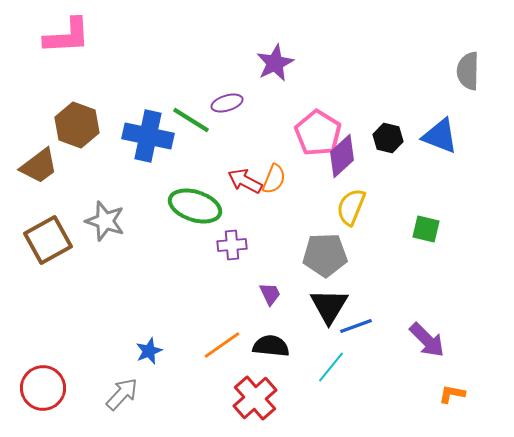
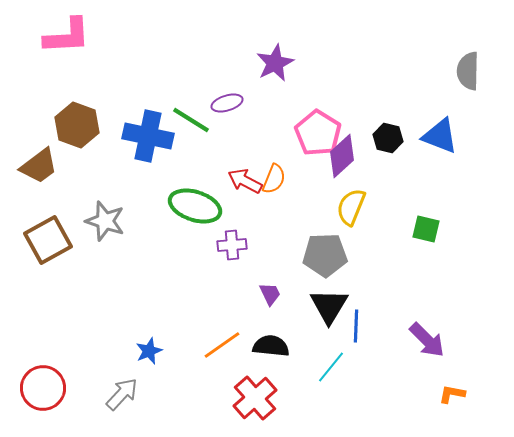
blue line: rotated 68 degrees counterclockwise
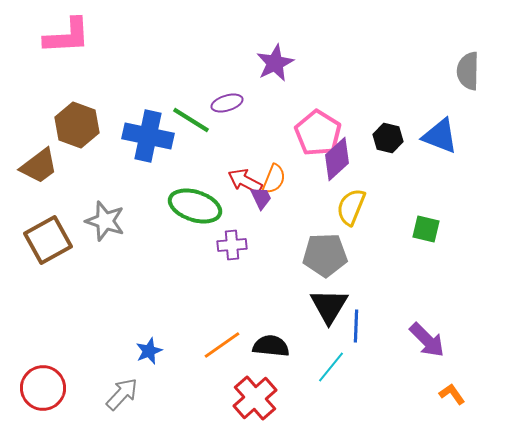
purple diamond: moved 5 px left, 3 px down
purple trapezoid: moved 9 px left, 96 px up
orange L-shape: rotated 44 degrees clockwise
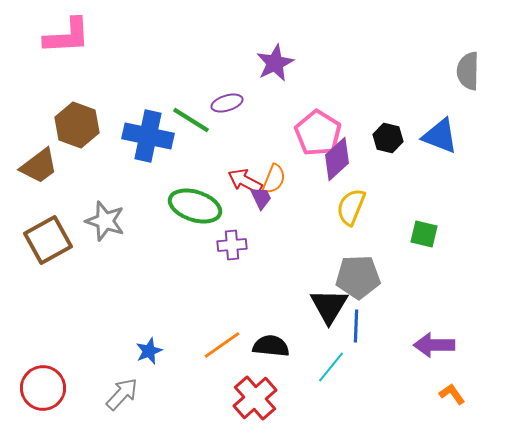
green square: moved 2 px left, 5 px down
gray pentagon: moved 33 px right, 22 px down
purple arrow: moved 7 px right, 5 px down; rotated 135 degrees clockwise
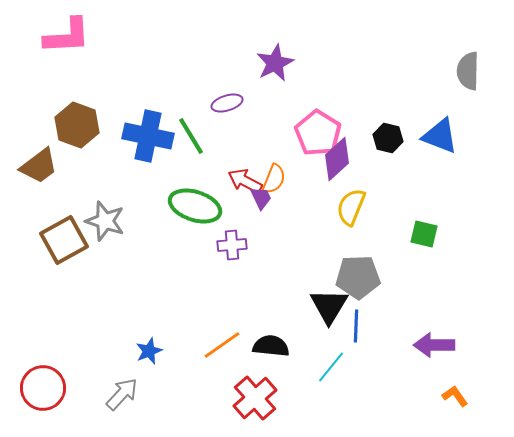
green line: moved 16 px down; rotated 27 degrees clockwise
brown square: moved 16 px right
orange L-shape: moved 3 px right, 2 px down
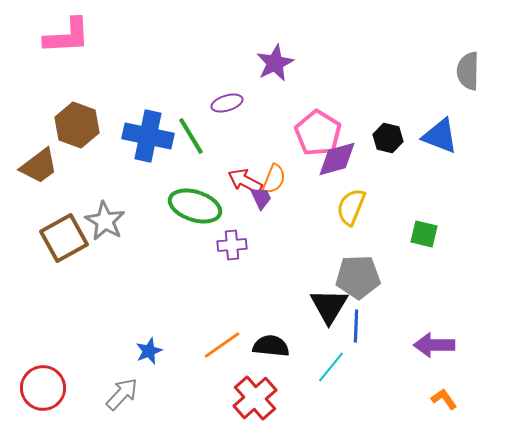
purple diamond: rotated 27 degrees clockwise
gray star: rotated 12 degrees clockwise
brown square: moved 2 px up
orange L-shape: moved 11 px left, 3 px down
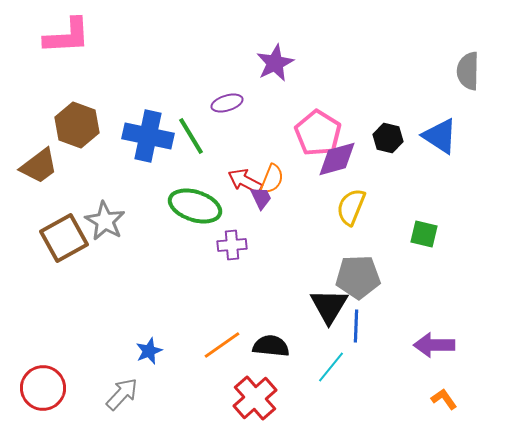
blue triangle: rotated 12 degrees clockwise
orange semicircle: moved 2 px left
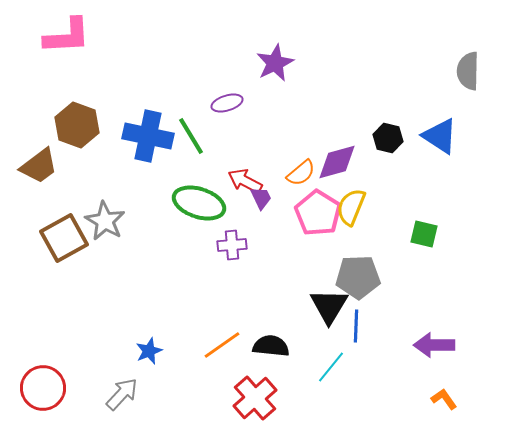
pink pentagon: moved 80 px down
purple diamond: moved 3 px down
orange semicircle: moved 29 px right, 6 px up; rotated 28 degrees clockwise
green ellipse: moved 4 px right, 3 px up
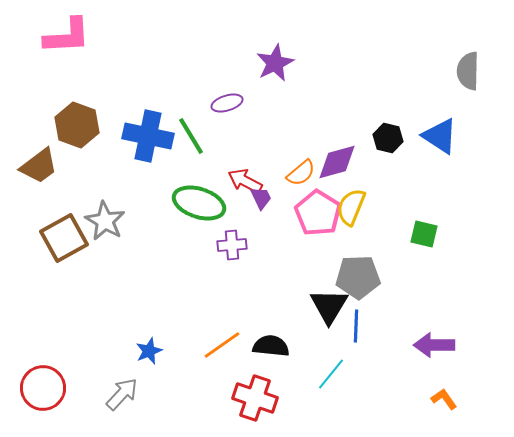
cyan line: moved 7 px down
red cross: rotated 30 degrees counterclockwise
